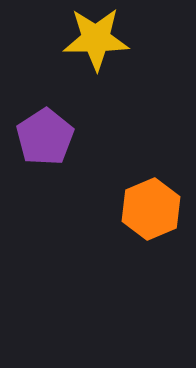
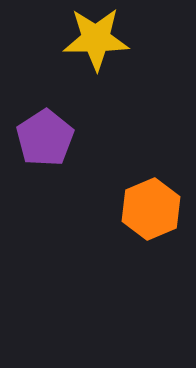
purple pentagon: moved 1 px down
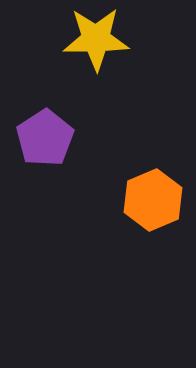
orange hexagon: moved 2 px right, 9 px up
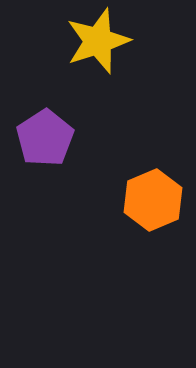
yellow star: moved 2 px right, 2 px down; rotated 18 degrees counterclockwise
